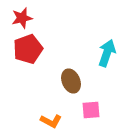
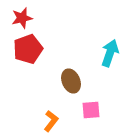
cyan arrow: moved 3 px right
orange L-shape: rotated 80 degrees counterclockwise
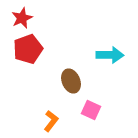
red star: rotated 10 degrees counterclockwise
cyan arrow: moved 2 px down; rotated 72 degrees clockwise
pink square: rotated 30 degrees clockwise
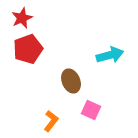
cyan arrow: rotated 16 degrees counterclockwise
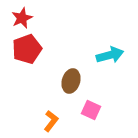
red pentagon: moved 1 px left
brown ellipse: rotated 40 degrees clockwise
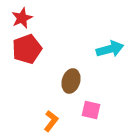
cyan arrow: moved 6 px up
pink square: rotated 12 degrees counterclockwise
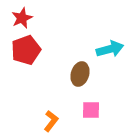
red pentagon: moved 1 px left, 1 px down
brown ellipse: moved 9 px right, 7 px up
pink square: rotated 12 degrees counterclockwise
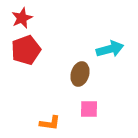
pink square: moved 2 px left, 1 px up
orange L-shape: moved 1 px left, 2 px down; rotated 60 degrees clockwise
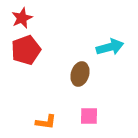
cyan arrow: moved 2 px up
pink square: moved 7 px down
orange L-shape: moved 4 px left, 1 px up
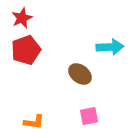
cyan arrow: rotated 12 degrees clockwise
brown ellipse: rotated 70 degrees counterclockwise
pink square: rotated 12 degrees counterclockwise
orange L-shape: moved 12 px left
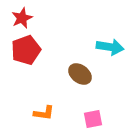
cyan arrow: rotated 12 degrees clockwise
pink square: moved 4 px right, 3 px down
orange L-shape: moved 10 px right, 9 px up
